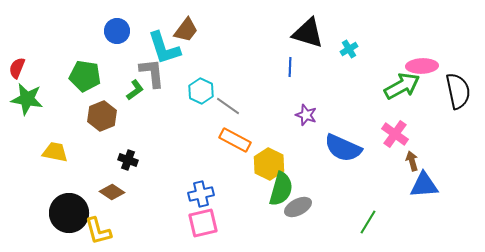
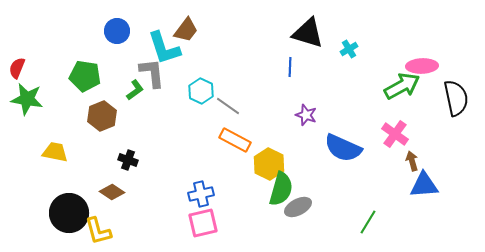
black semicircle: moved 2 px left, 7 px down
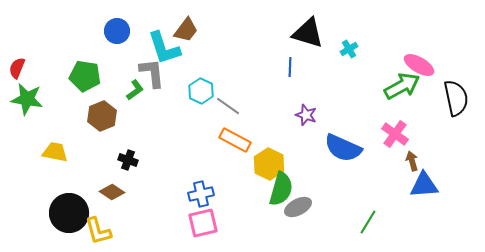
pink ellipse: moved 3 px left, 1 px up; rotated 32 degrees clockwise
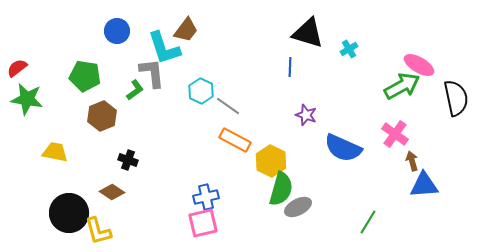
red semicircle: rotated 30 degrees clockwise
yellow hexagon: moved 2 px right, 3 px up
blue cross: moved 5 px right, 3 px down
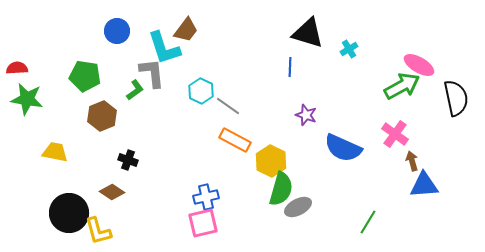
red semicircle: rotated 35 degrees clockwise
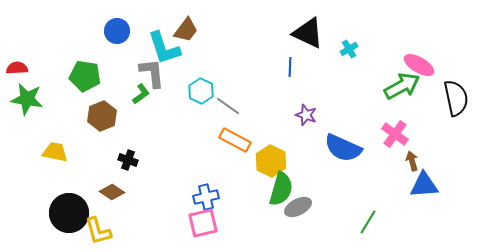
black triangle: rotated 8 degrees clockwise
green L-shape: moved 6 px right, 4 px down
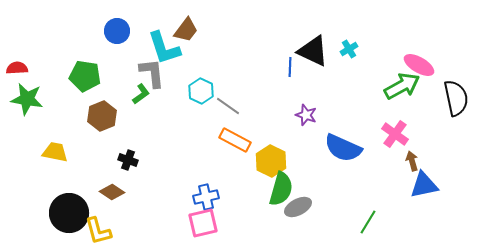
black triangle: moved 5 px right, 18 px down
blue triangle: rotated 8 degrees counterclockwise
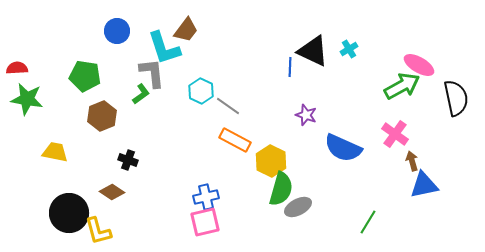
pink square: moved 2 px right, 1 px up
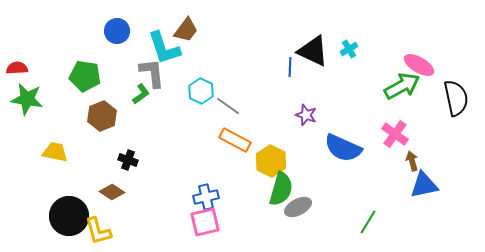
black circle: moved 3 px down
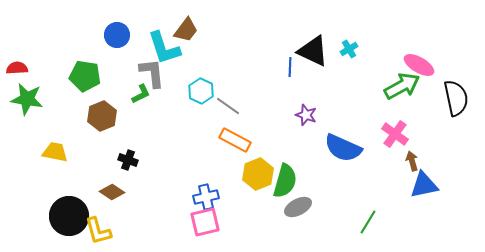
blue circle: moved 4 px down
green L-shape: rotated 10 degrees clockwise
yellow hexagon: moved 13 px left, 13 px down; rotated 12 degrees clockwise
green semicircle: moved 4 px right, 8 px up
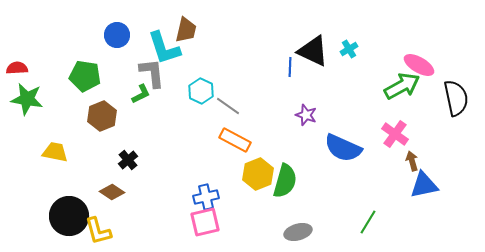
brown trapezoid: rotated 24 degrees counterclockwise
black cross: rotated 30 degrees clockwise
gray ellipse: moved 25 px down; rotated 12 degrees clockwise
